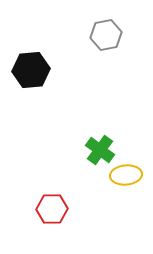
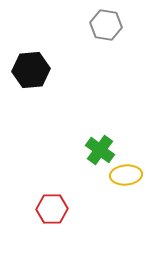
gray hexagon: moved 10 px up; rotated 20 degrees clockwise
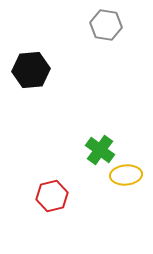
red hexagon: moved 13 px up; rotated 12 degrees counterclockwise
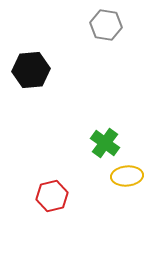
green cross: moved 5 px right, 7 px up
yellow ellipse: moved 1 px right, 1 px down
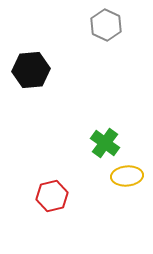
gray hexagon: rotated 16 degrees clockwise
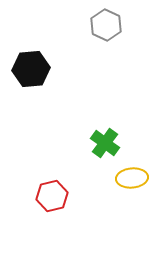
black hexagon: moved 1 px up
yellow ellipse: moved 5 px right, 2 px down
